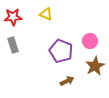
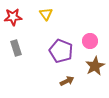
yellow triangle: rotated 32 degrees clockwise
gray rectangle: moved 3 px right, 3 px down
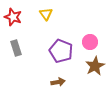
red star: rotated 24 degrees clockwise
pink circle: moved 1 px down
brown arrow: moved 9 px left, 1 px down; rotated 16 degrees clockwise
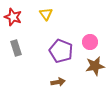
brown star: rotated 18 degrees clockwise
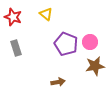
yellow triangle: rotated 16 degrees counterclockwise
purple pentagon: moved 5 px right, 7 px up
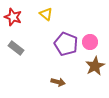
gray rectangle: rotated 35 degrees counterclockwise
brown star: rotated 18 degrees counterclockwise
brown arrow: rotated 24 degrees clockwise
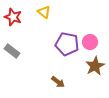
yellow triangle: moved 2 px left, 2 px up
purple pentagon: moved 1 px right; rotated 10 degrees counterclockwise
gray rectangle: moved 4 px left, 3 px down
brown arrow: rotated 24 degrees clockwise
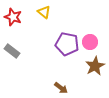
brown arrow: moved 3 px right, 6 px down
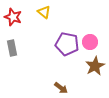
gray rectangle: moved 3 px up; rotated 42 degrees clockwise
